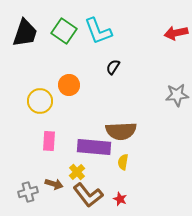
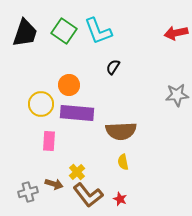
yellow circle: moved 1 px right, 3 px down
purple rectangle: moved 17 px left, 34 px up
yellow semicircle: rotated 21 degrees counterclockwise
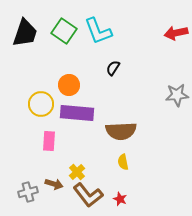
black semicircle: moved 1 px down
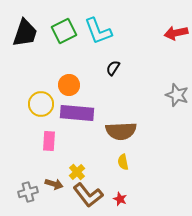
green square: rotated 30 degrees clockwise
gray star: rotated 25 degrees clockwise
